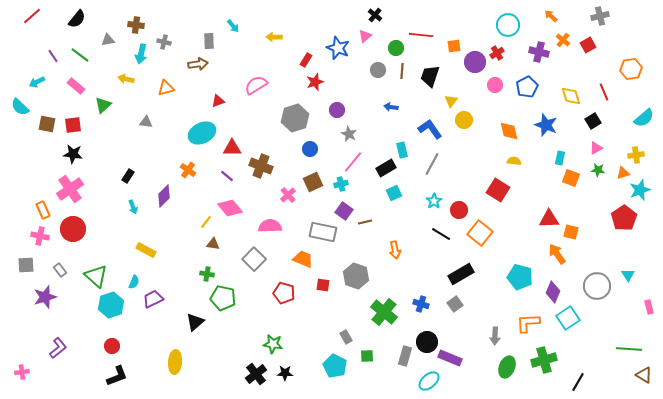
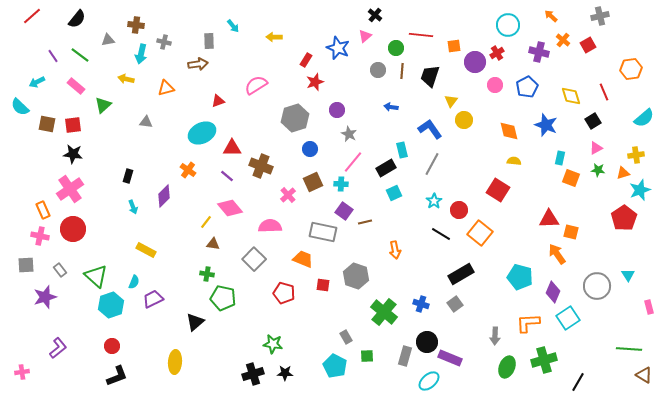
black rectangle at (128, 176): rotated 16 degrees counterclockwise
cyan cross at (341, 184): rotated 16 degrees clockwise
black cross at (256, 374): moved 3 px left; rotated 20 degrees clockwise
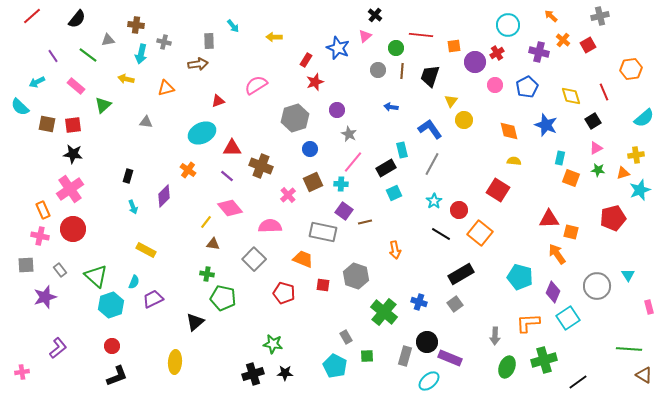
green line at (80, 55): moved 8 px right
red pentagon at (624, 218): moved 11 px left; rotated 20 degrees clockwise
blue cross at (421, 304): moved 2 px left, 2 px up
black line at (578, 382): rotated 24 degrees clockwise
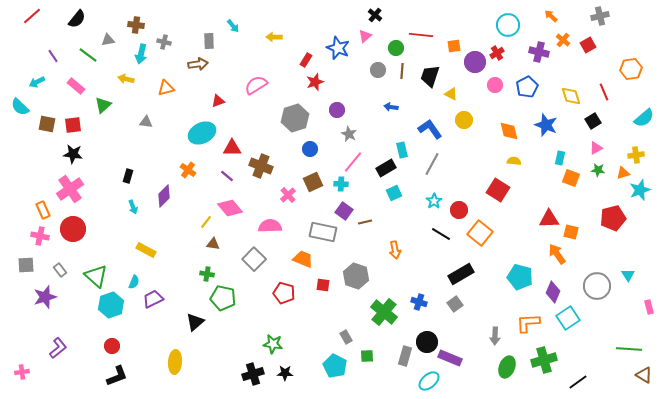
yellow triangle at (451, 101): moved 7 px up; rotated 40 degrees counterclockwise
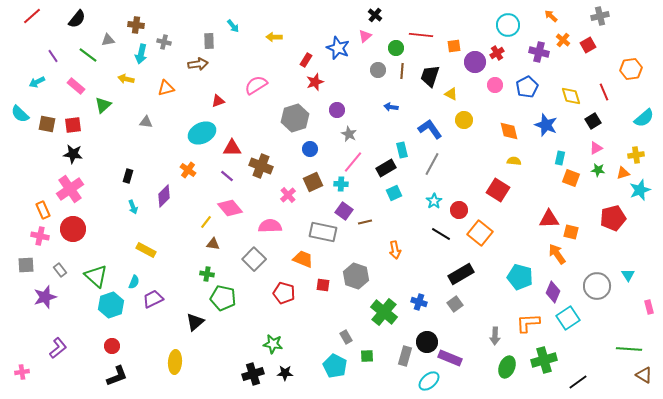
cyan semicircle at (20, 107): moved 7 px down
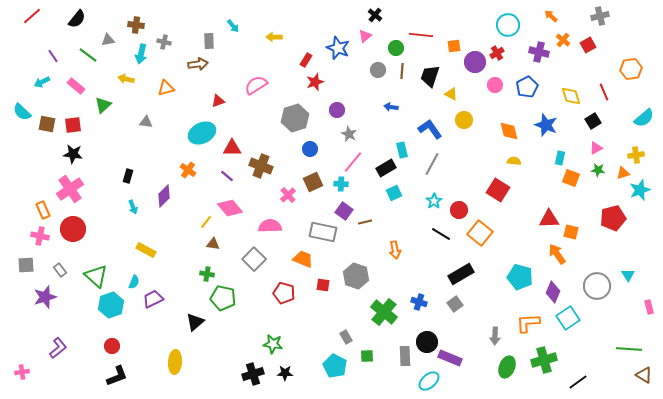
cyan arrow at (37, 82): moved 5 px right
cyan semicircle at (20, 114): moved 2 px right, 2 px up
gray rectangle at (405, 356): rotated 18 degrees counterclockwise
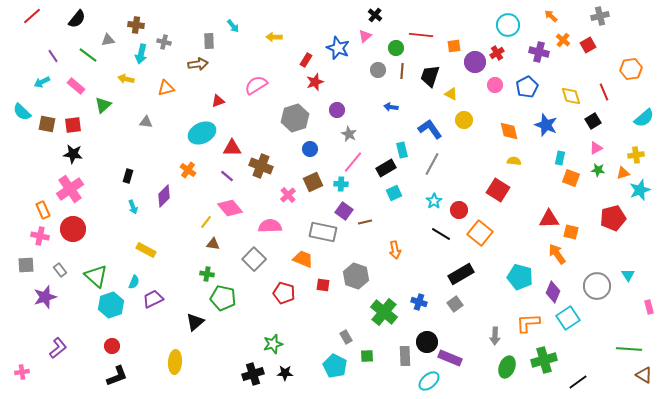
green star at (273, 344): rotated 24 degrees counterclockwise
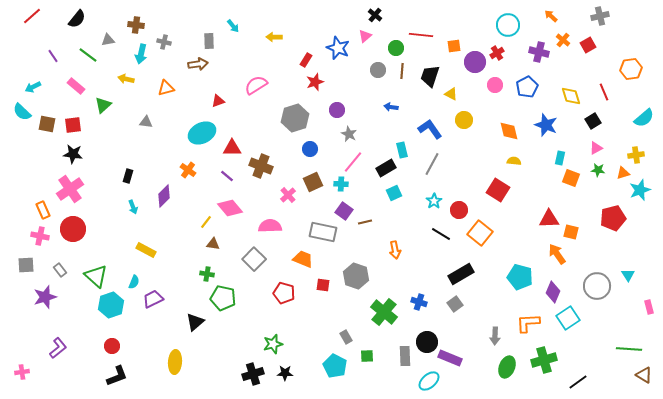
cyan arrow at (42, 82): moved 9 px left, 5 px down
